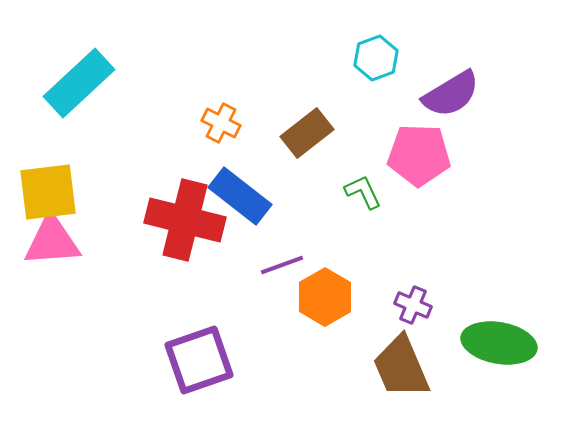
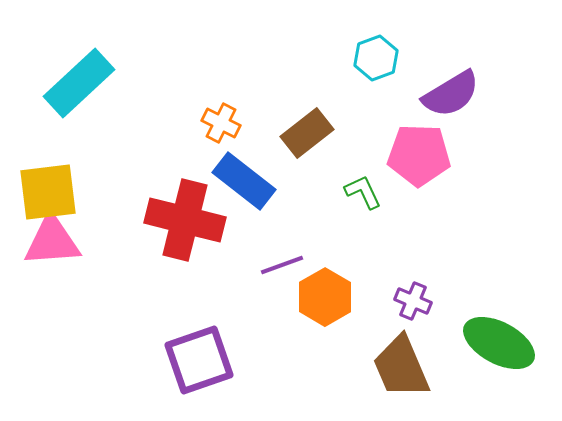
blue rectangle: moved 4 px right, 15 px up
purple cross: moved 4 px up
green ellipse: rotated 18 degrees clockwise
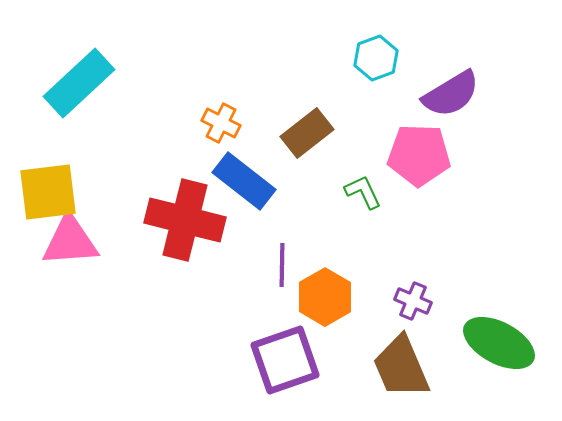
pink triangle: moved 18 px right
purple line: rotated 69 degrees counterclockwise
purple square: moved 86 px right
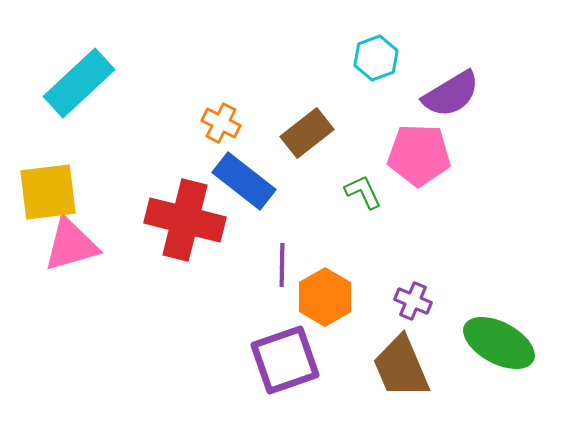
pink triangle: moved 1 px right, 4 px down; rotated 12 degrees counterclockwise
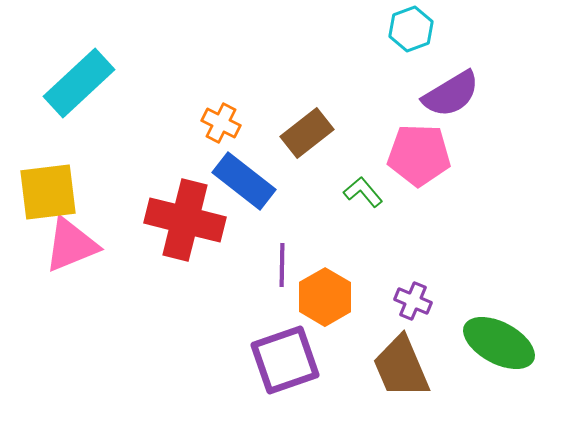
cyan hexagon: moved 35 px right, 29 px up
green L-shape: rotated 15 degrees counterclockwise
pink triangle: rotated 6 degrees counterclockwise
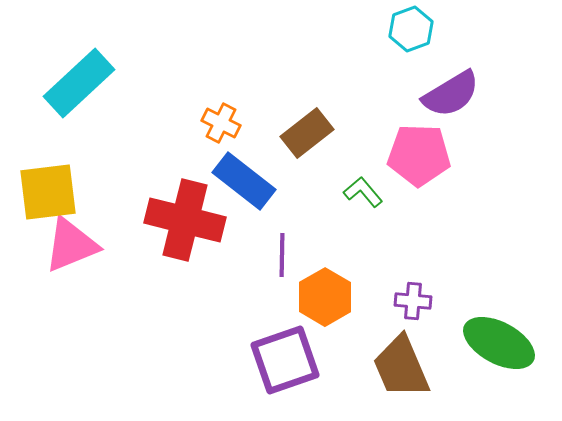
purple line: moved 10 px up
purple cross: rotated 18 degrees counterclockwise
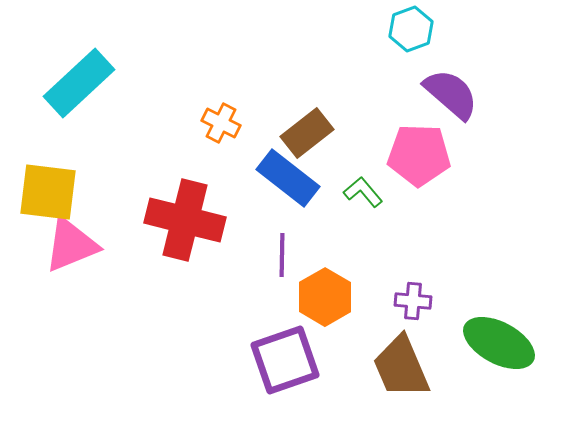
purple semicircle: rotated 108 degrees counterclockwise
blue rectangle: moved 44 px right, 3 px up
yellow square: rotated 14 degrees clockwise
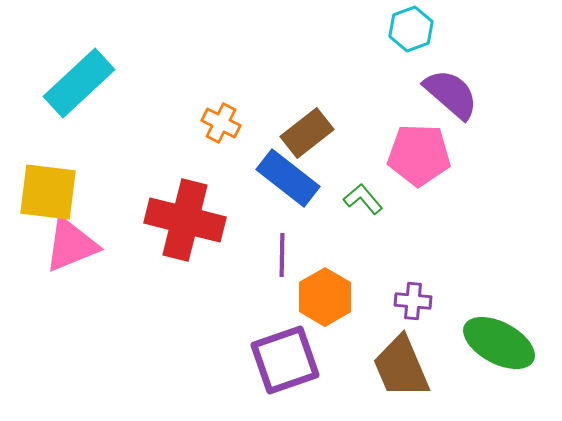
green L-shape: moved 7 px down
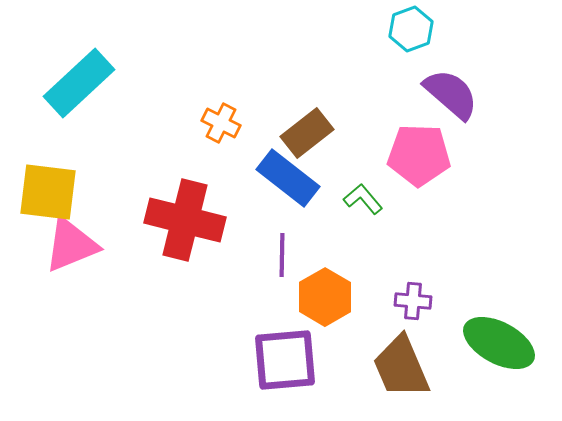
purple square: rotated 14 degrees clockwise
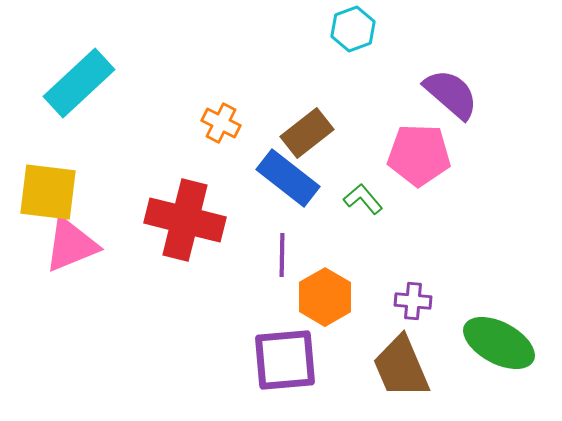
cyan hexagon: moved 58 px left
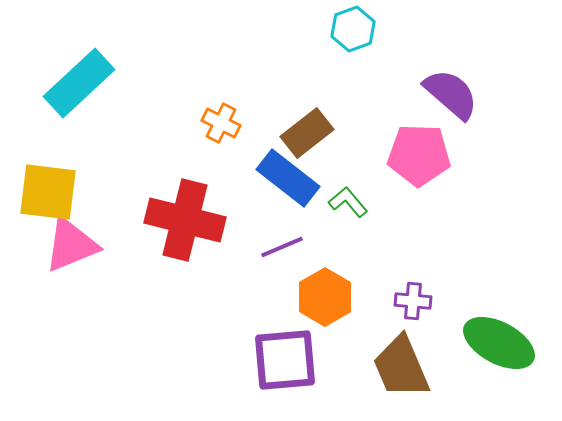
green L-shape: moved 15 px left, 3 px down
purple line: moved 8 px up; rotated 66 degrees clockwise
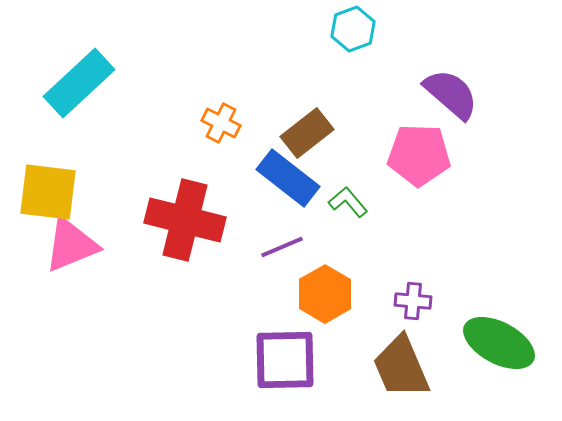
orange hexagon: moved 3 px up
purple square: rotated 4 degrees clockwise
